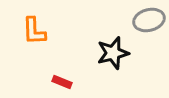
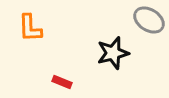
gray ellipse: rotated 48 degrees clockwise
orange L-shape: moved 4 px left, 3 px up
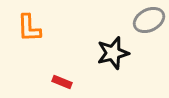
gray ellipse: rotated 60 degrees counterclockwise
orange L-shape: moved 1 px left
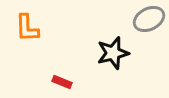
gray ellipse: moved 1 px up
orange L-shape: moved 2 px left
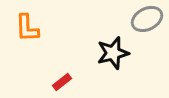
gray ellipse: moved 2 px left
red rectangle: rotated 60 degrees counterclockwise
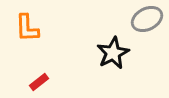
black star: rotated 12 degrees counterclockwise
red rectangle: moved 23 px left
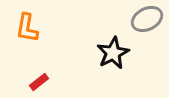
orange L-shape: rotated 12 degrees clockwise
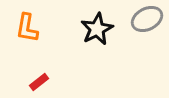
black star: moved 16 px left, 24 px up
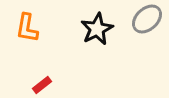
gray ellipse: rotated 16 degrees counterclockwise
red rectangle: moved 3 px right, 3 px down
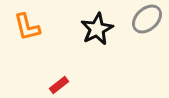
orange L-shape: moved 1 px up; rotated 24 degrees counterclockwise
red rectangle: moved 17 px right
